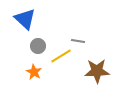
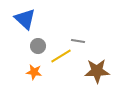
orange star: rotated 21 degrees counterclockwise
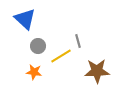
gray line: rotated 64 degrees clockwise
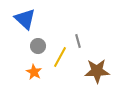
yellow line: moved 1 px left, 1 px down; rotated 30 degrees counterclockwise
orange star: rotated 21 degrees clockwise
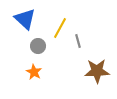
yellow line: moved 29 px up
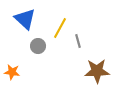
orange star: moved 22 px left; rotated 21 degrees counterclockwise
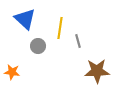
yellow line: rotated 20 degrees counterclockwise
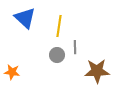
blue triangle: moved 1 px up
yellow line: moved 1 px left, 2 px up
gray line: moved 3 px left, 6 px down; rotated 16 degrees clockwise
gray circle: moved 19 px right, 9 px down
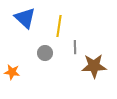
gray circle: moved 12 px left, 2 px up
brown star: moved 3 px left, 5 px up
